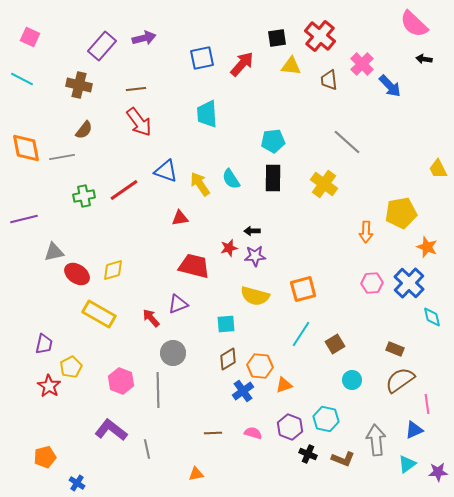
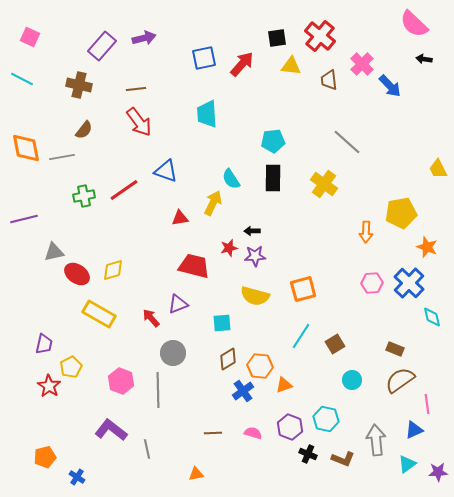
blue square at (202, 58): moved 2 px right
yellow arrow at (200, 184): moved 13 px right, 19 px down; rotated 60 degrees clockwise
cyan square at (226, 324): moved 4 px left, 1 px up
cyan line at (301, 334): moved 2 px down
blue cross at (77, 483): moved 6 px up
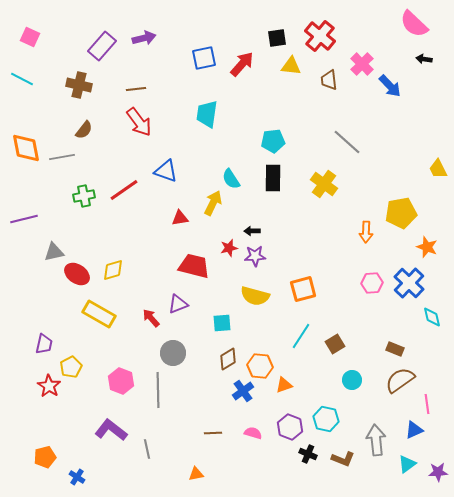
cyan trapezoid at (207, 114): rotated 12 degrees clockwise
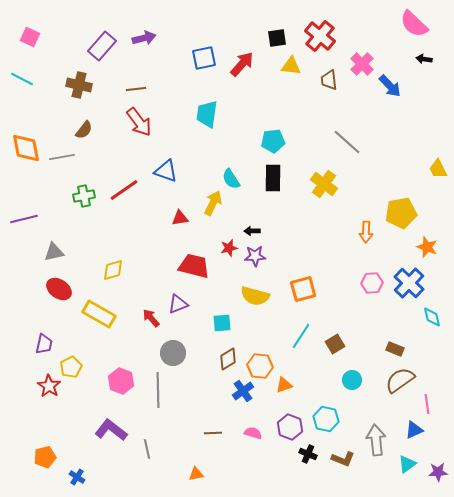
red ellipse at (77, 274): moved 18 px left, 15 px down
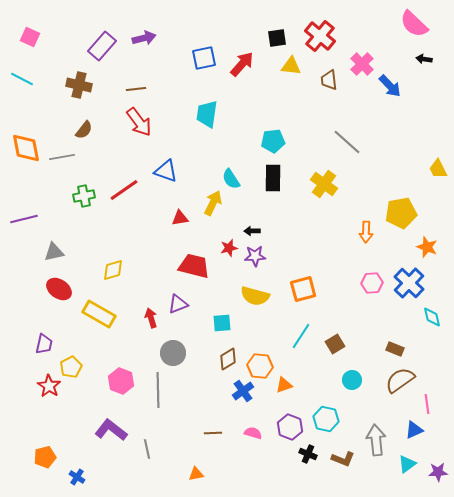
red arrow at (151, 318): rotated 24 degrees clockwise
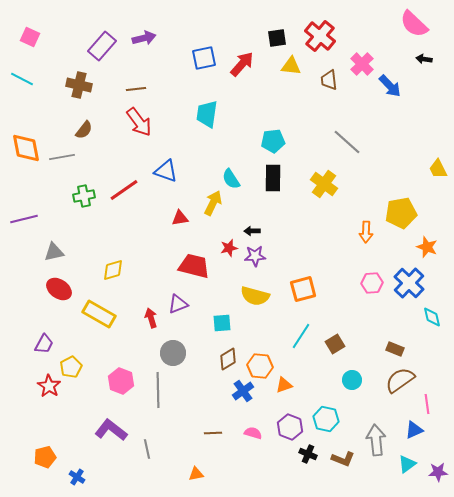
purple trapezoid at (44, 344): rotated 15 degrees clockwise
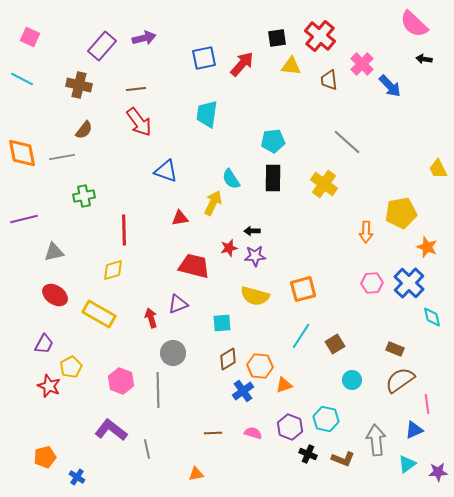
orange diamond at (26, 148): moved 4 px left, 5 px down
red line at (124, 190): moved 40 px down; rotated 56 degrees counterclockwise
red ellipse at (59, 289): moved 4 px left, 6 px down
red star at (49, 386): rotated 10 degrees counterclockwise
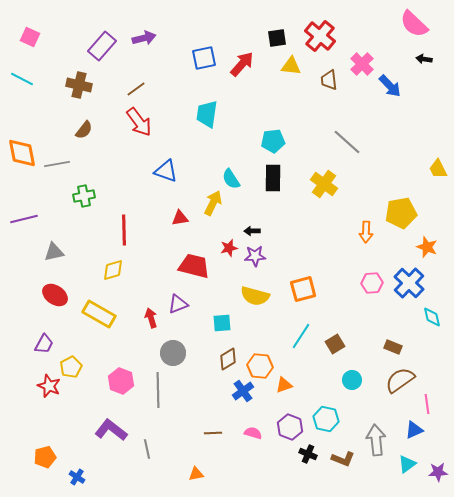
brown line at (136, 89): rotated 30 degrees counterclockwise
gray line at (62, 157): moved 5 px left, 7 px down
brown rectangle at (395, 349): moved 2 px left, 2 px up
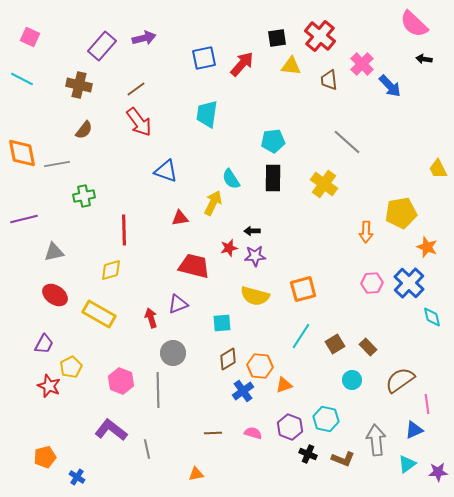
yellow diamond at (113, 270): moved 2 px left
brown rectangle at (393, 347): moved 25 px left; rotated 24 degrees clockwise
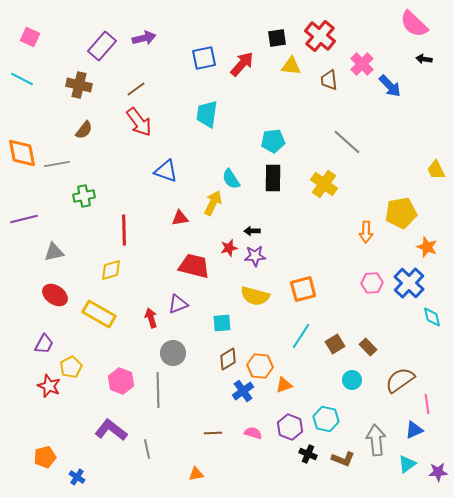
yellow trapezoid at (438, 169): moved 2 px left, 1 px down
